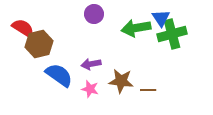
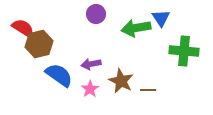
purple circle: moved 2 px right
green cross: moved 12 px right, 17 px down; rotated 20 degrees clockwise
brown star: rotated 20 degrees clockwise
pink star: rotated 24 degrees clockwise
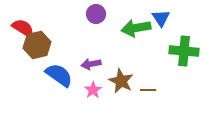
brown hexagon: moved 2 px left, 1 px down
pink star: moved 3 px right, 1 px down
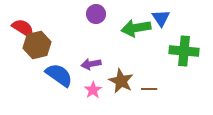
brown line: moved 1 px right, 1 px up
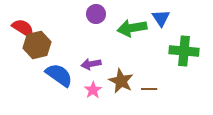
green arrow: moved 4 px left
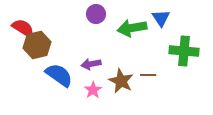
brown line: moved 1 px left, 14 px up
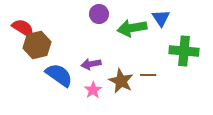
purple circle: moved 3 px right
